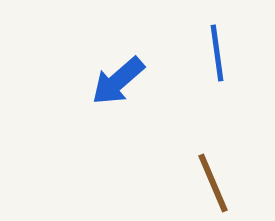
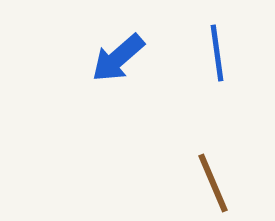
blue arrow: moved 23 px up
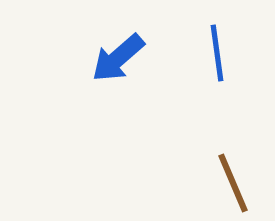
brown line: moved 20 px right
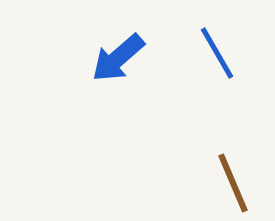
blue line: rotated 22 degrees counterclockwise
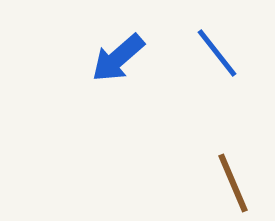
blue line: rotated 8 degrees counterclockwise
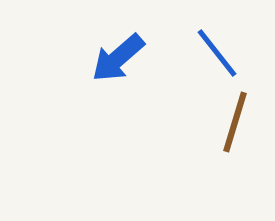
brown line: moved 2 px right, 61 px up; rotated 40 degrees clockwise
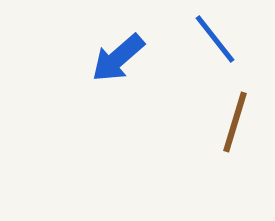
blue line: moved 2 px left, 14 px up
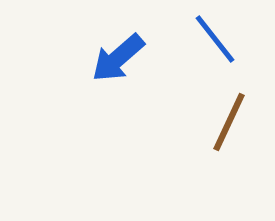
brown line: moved 6 px left; rotated 8 degrees clockwise
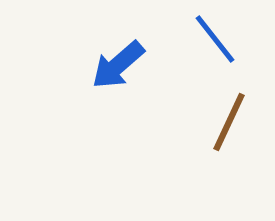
blue arrow: moved 7 px down
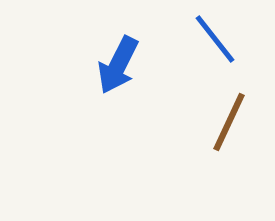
blue arrow: rotated 22 degrees counterclockwise
